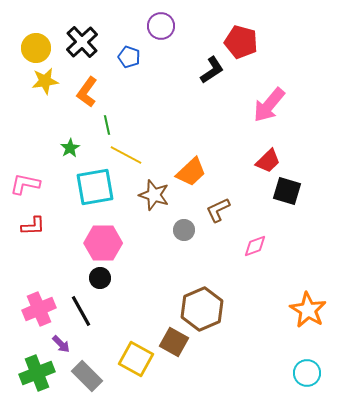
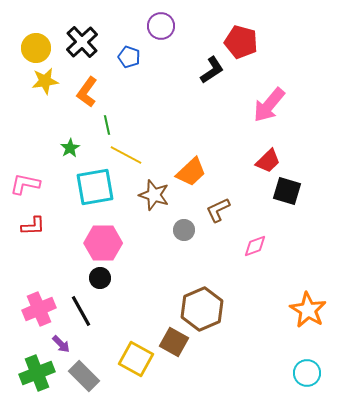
gray rectangle: moved 3 px left
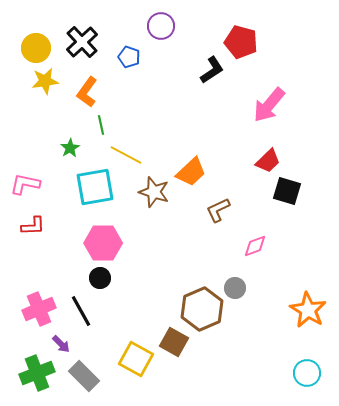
green line: moved 6 px left
brown star: moved 3 px up
gray circle: moved 51 px right, 58 px down
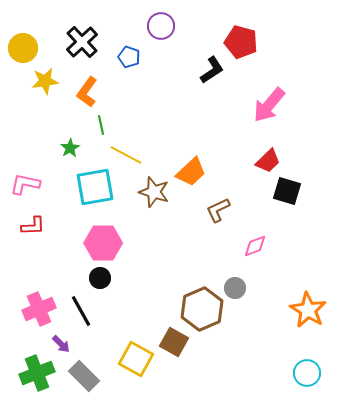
yellow circle: moved 13 px left
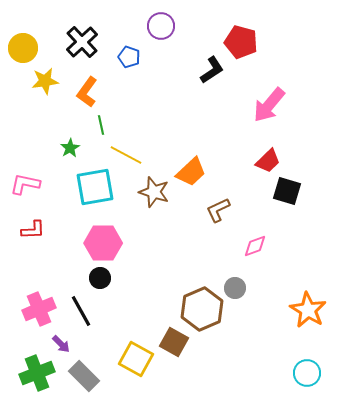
red L-shape: moved 4 px down
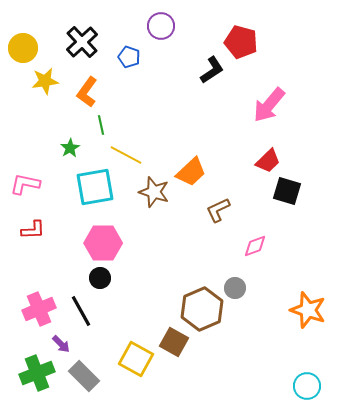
orange star: rotated 12 degrees counterclockwise
cyan circle: moved 13 px down
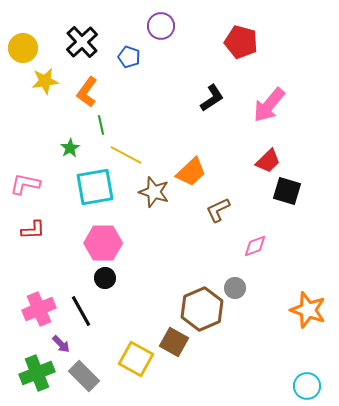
black L-shape: moved 28 px down
black circle: moved 5 px right
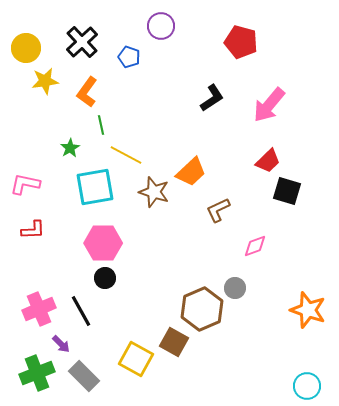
yellow circle: moved 3 px right
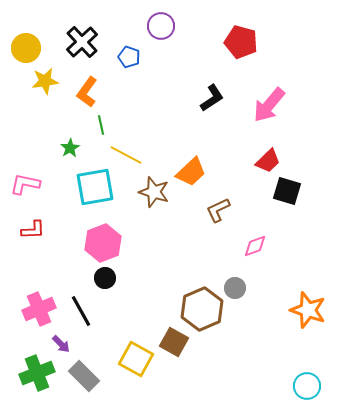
pink hexagon: rotated 21 degrees counterclockwise
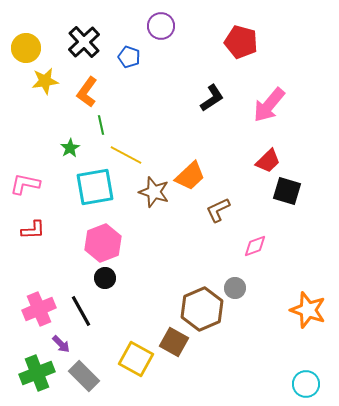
black cross: moved 2 px right
orange trapezoid: moved 1 px left, 4 px down
cyan circle: moved 1 px left, 2 px up
